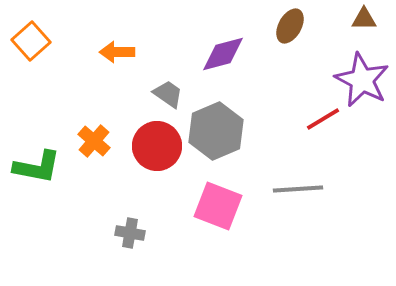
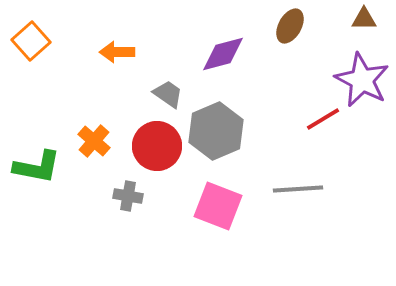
gray cross: moved 2 px left, 37 px up
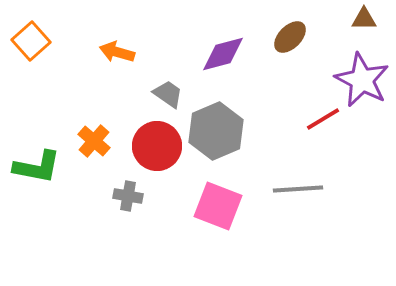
brown ellipse: moved 11 px down; rotated 16 degrees clockwise
orange arrow: rotated 16 degrees clockwise
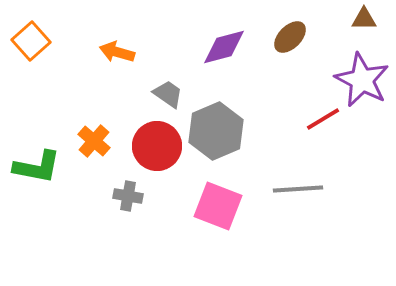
purple diamond: moved 1 px right, 7 px up
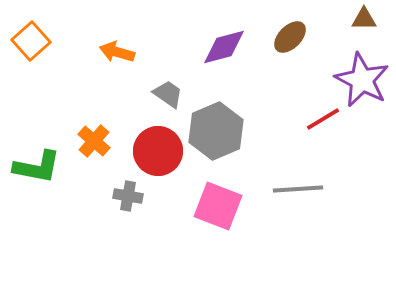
red circle: moved 1 px right, 5 px down
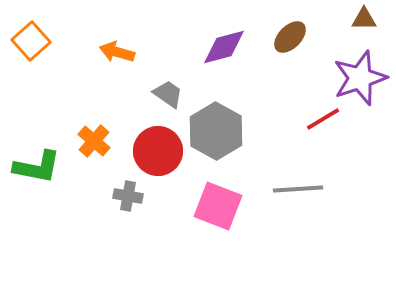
purple star: moved 2 px left, 2 px up; rotated 26 degrees clockwise
gray hexagon: rotated 8 degrees counterclockwise
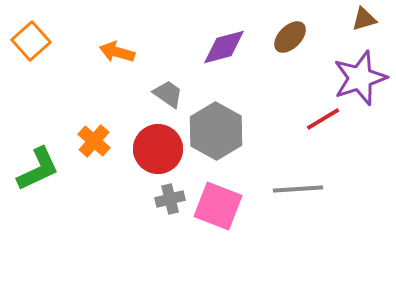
brown triangle: rotated 16 degrees counterclockwise
red circle: moved 2 px up
green L-shape: moved 1 px right, 2 px down; rotated 36 degrees counterclockwise
gray cross: moved 42 px right, 3 px down; rotated 24 degrees counterclockwise
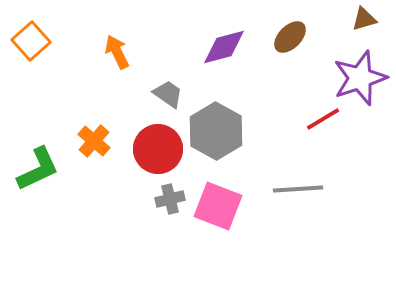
orange arrow: rotated 48 degrees clockwise
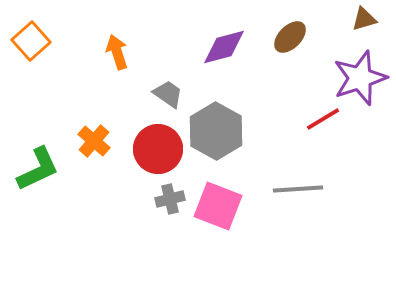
orange arrow: rotated 8 degrees clockwise
